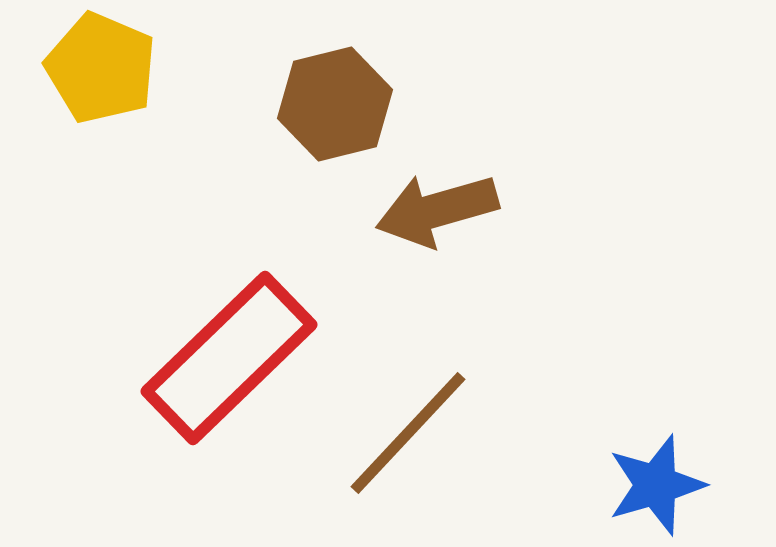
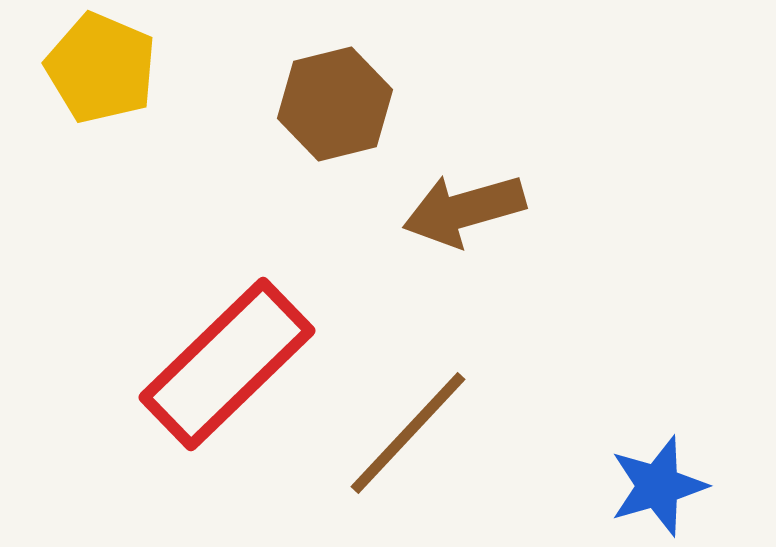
brown arrow: moved 27 px right
red rectangle: moved 2 px left, 6 px down
blue star: moved 2 px right, 1 px down
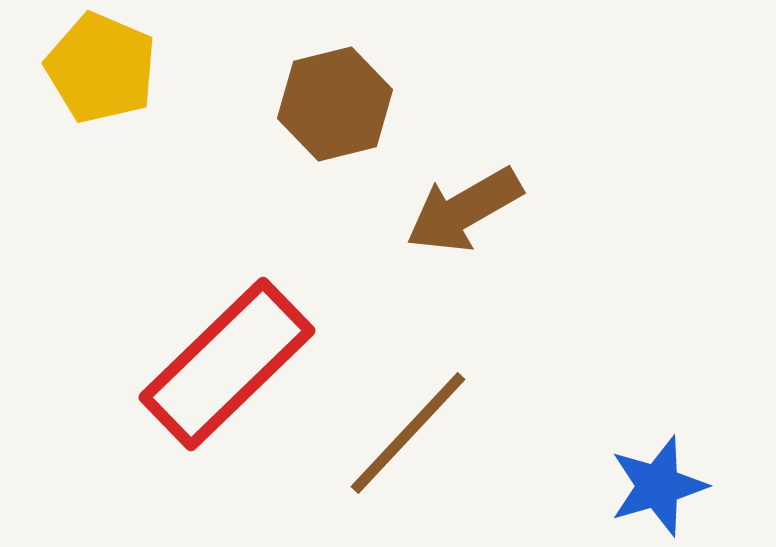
brown arrow: rotated 14 degrees counterclockwise
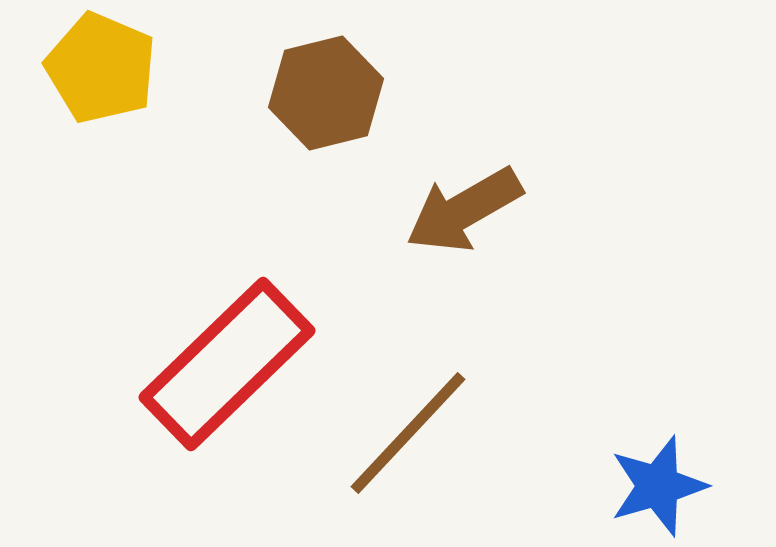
brown hexagon: moved 9 px left, 11 px up
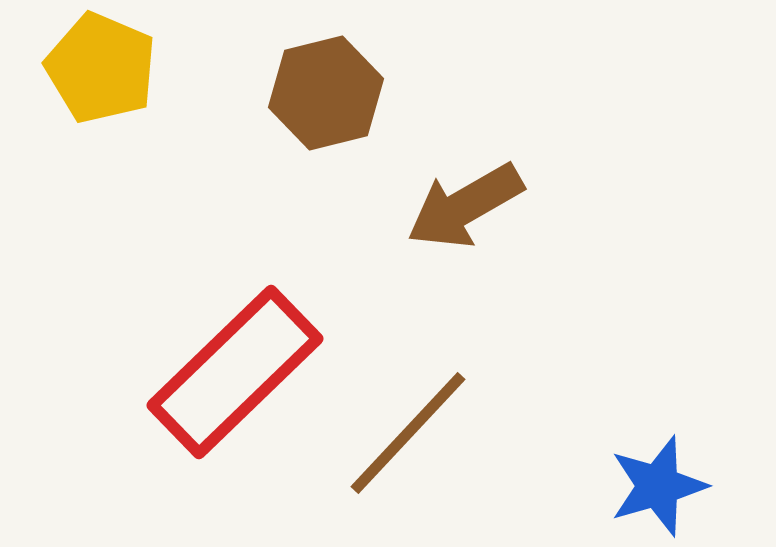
brown arrow: moved 1 px right, 4 px up
red rectangle: moved 8 px right, 8 px down
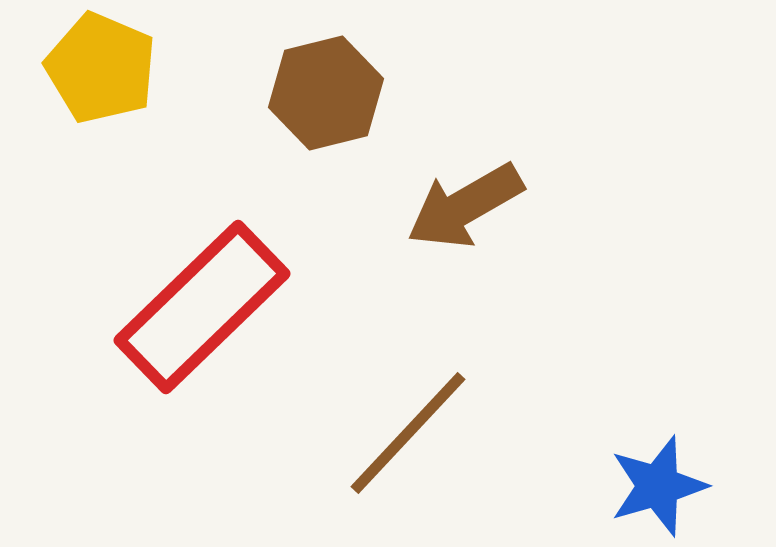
red rectangle: moved 33 px left, 65 px up
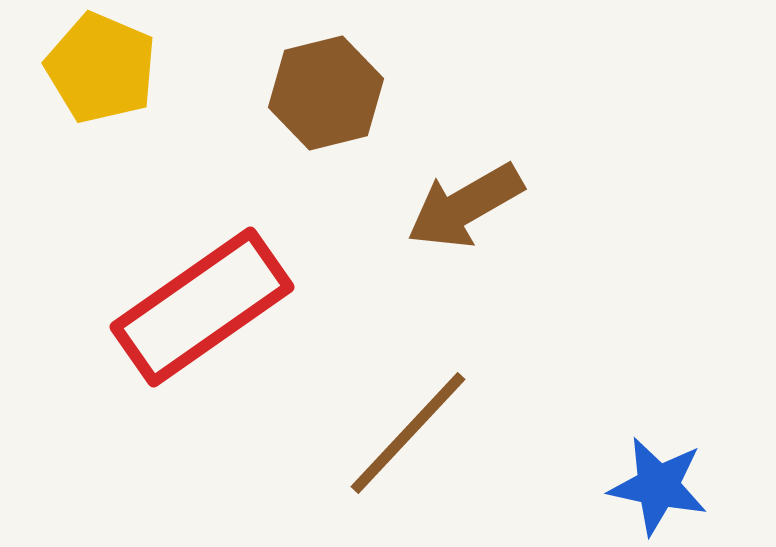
red rectangle: rotated 9 degrees clockwise
blue star: rotated 28 degrees clockwise
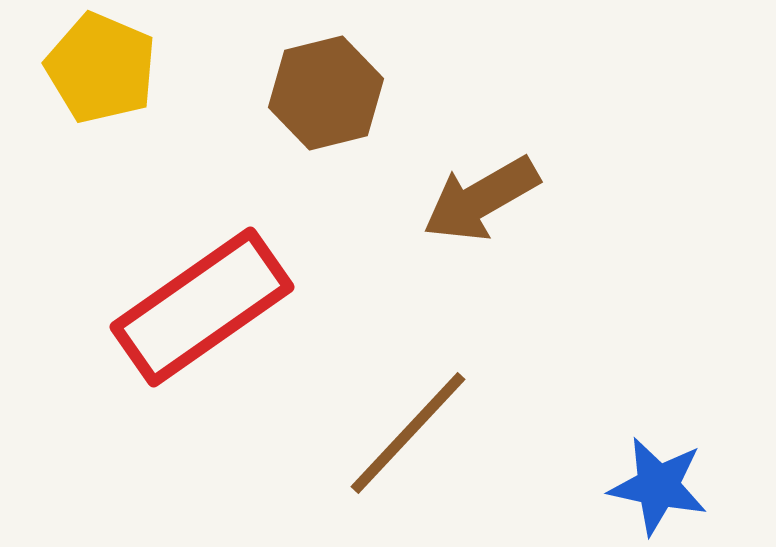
brown arrow: moved 16 px right, 7 px up
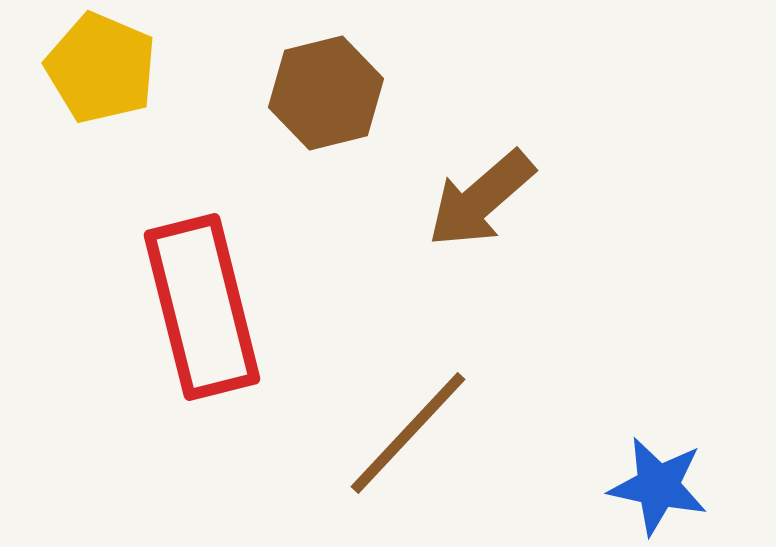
brown arrow: rotated 11 degrees counterclockwise
red rectangle: rotated 69 degrees counterclockwise
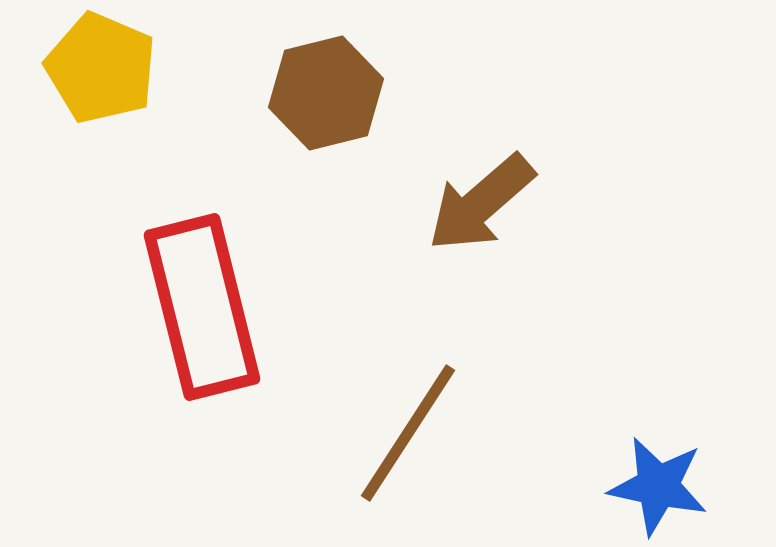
brown arrow: moved 4 px down
brown line: rotated 10 degrees counterclockwise
